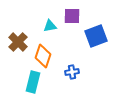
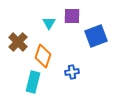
cyan triangle: moved 1 px left, 3 px up; rotated 48 degrees counterclockwise
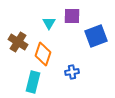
brown cross: rotated 12 degrees counterclockwise
orange diamond: moved 2 px up
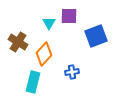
purple square: moved 3 px left
orange diamond: moved 1 px right; rotated 25 degrees clockwise
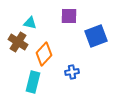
cyan triangle: moved 19 px left; rotated 48 degrees counterclockwise
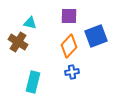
orange diamond: moved 25 px right, 8 px up
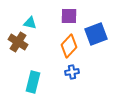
blue square: moved 2 px up
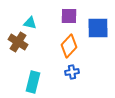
blue square: moved 2 px right, 6 px up; rotated 20 degrees clockwise
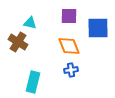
orange diamond: rotated 65 degrees counterclockwise
blue cross: moved 1 px left, 2 px up
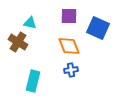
blue square: rotated 25 degrees clockwise
cyan rectangle: moved 1 px up
